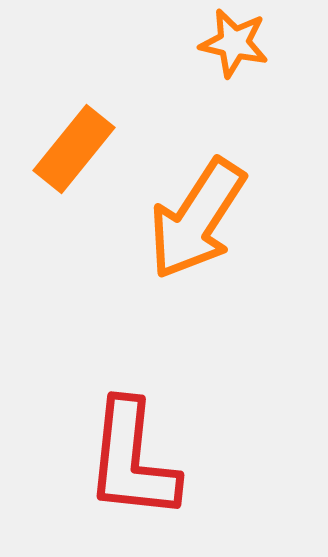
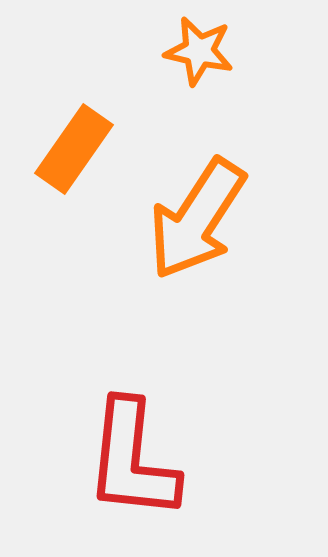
orange star: moved 35 px left, 8 px down
orange rectangle: rotated 4 degrees counterclockwise
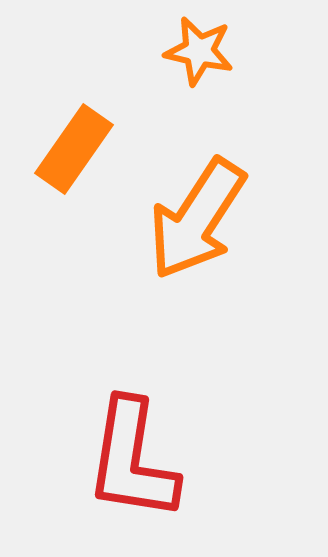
red L-shape: rotated 3 degrees clockwise
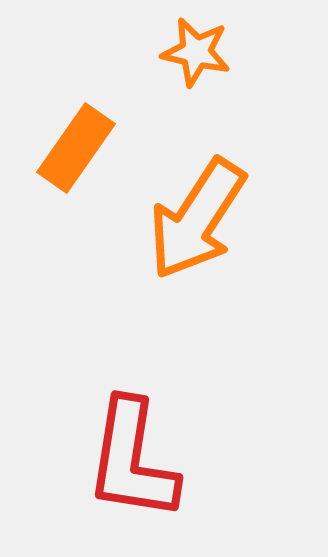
orange star: moved 3 px left, 1 px down
orange rectangle: moved 2 px right, 1 px up
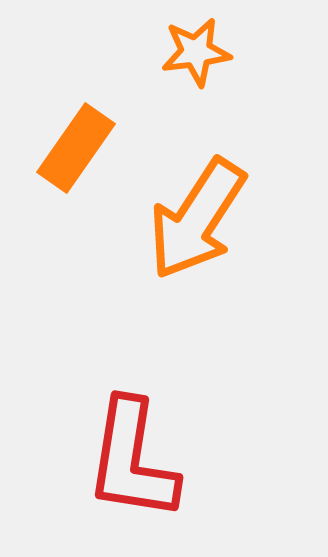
orange star: rotated 20 degrees counterclockwise
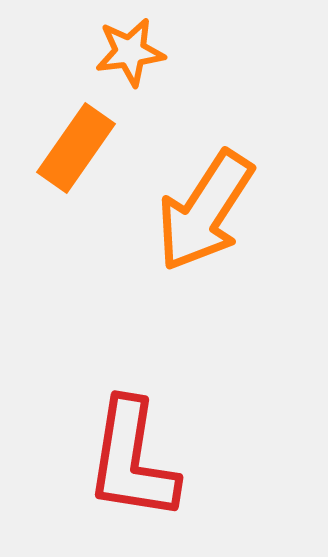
orange star: moved 66 px left
orange arrow: moved 8 px right, 8 px up
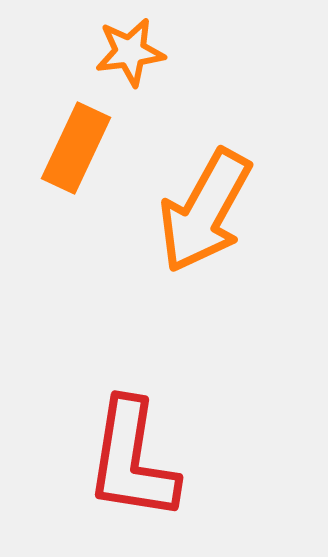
orange rectangle: rotated 10 degrees counterclockwise
orange arrow: rotated 4 degrees counterclockwise
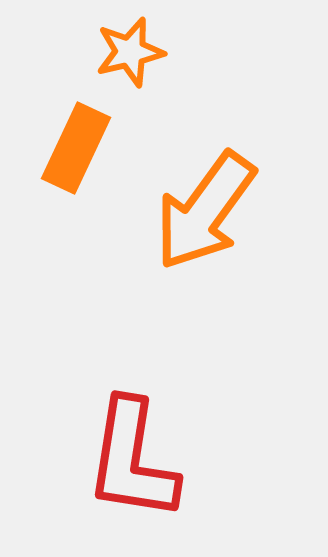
orange star: rotated 6 degrees counterclockwise
orange arrow: rotated 7 degrees clockwise
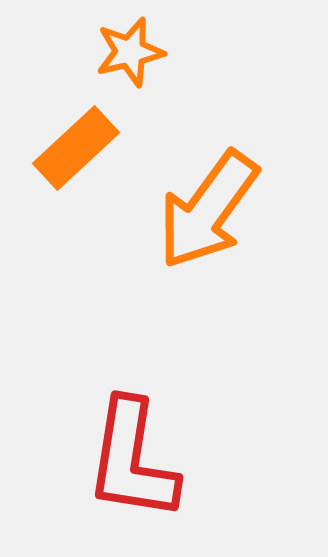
orange rectangle: rotated 22 degrees clockwise
orange arrow: moved 3 px right, 1 px up
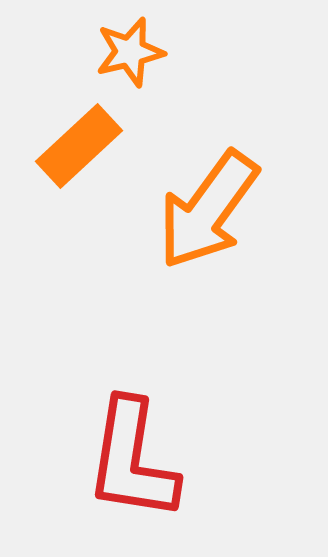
orange rectangle: moved 3 px right, 2 px up
